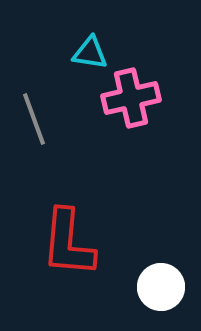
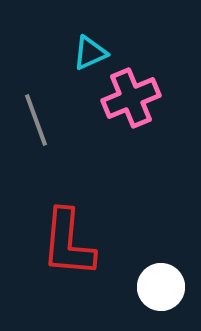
cyan triangle: rotated 33 degrees counterclockwise
pink cross: rotated 10 degrees counterclockwise
gray line: moved 2 px right, 1 px down
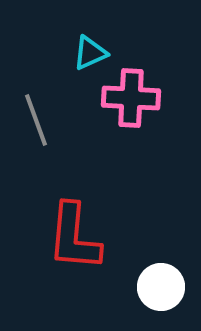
pink cross: rotated 26 degrees clockwise
red L-shape: moved 6 px right, 6 px up
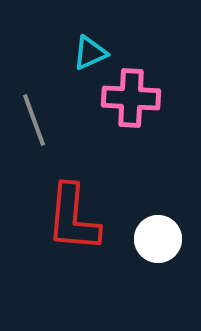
gray line: moved 2 px left
red L-shape: moved 1 px left, 19 px up
white circle: moved 3 px left, 48 px up
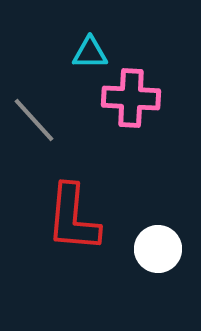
cyan triangle: rotated 24 degrees clockwise
gray line: rotated 22 degrees counterclockwise
white circle: moved 10 px down
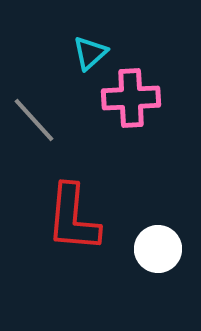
cyan triangle: rotated 42 degrees counterclockwise
pink cross: rotated 6 degrees counterclockwise
